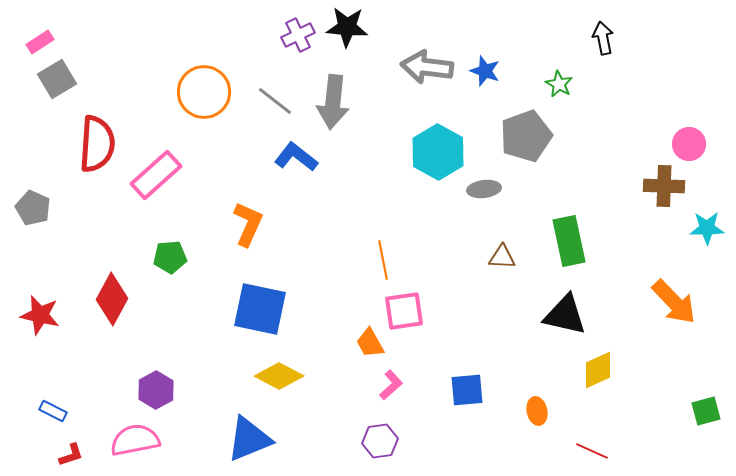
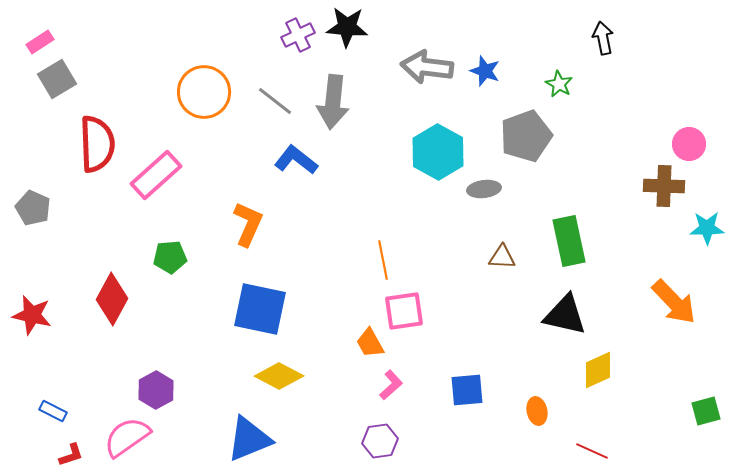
red semicircle at (97, 144): rotated 6 degrees counterclockwise
blue L-shape at (296, 157): moved 3 px down
red star at (40, 315): moved 8 px left
pink semicircle at (135, 440): moved 8 px left, 3 px up; rotated 24 degrees counterclockwise
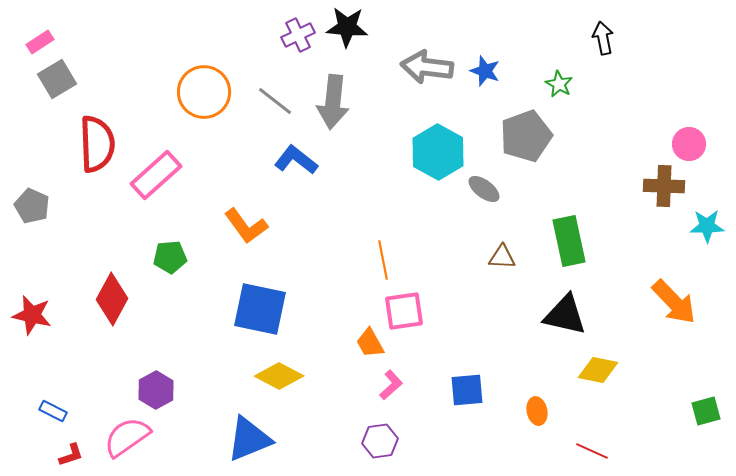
gray ellipse at (484, 189): rotated 44 degrees clockwise
gray pentagon at (33, 208): moved 1 px left, 2 px up
orange L-shape at (248, 224): moved 2 px left, 2 px down; rotated 120 degrees clockwise
cyan star at (707, 228): moved 2 px up
yellow diamond at (598, 370): rotated 36 degrees clockwise
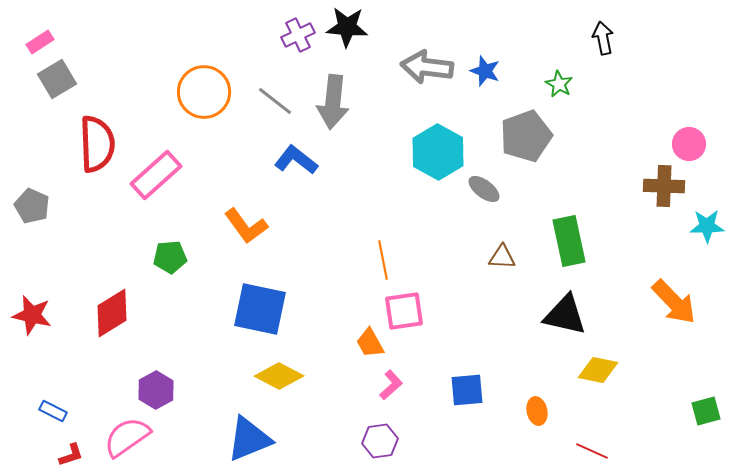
red diamond at (112, 299): moved 14 px down; rotated 30 degrees clockwise
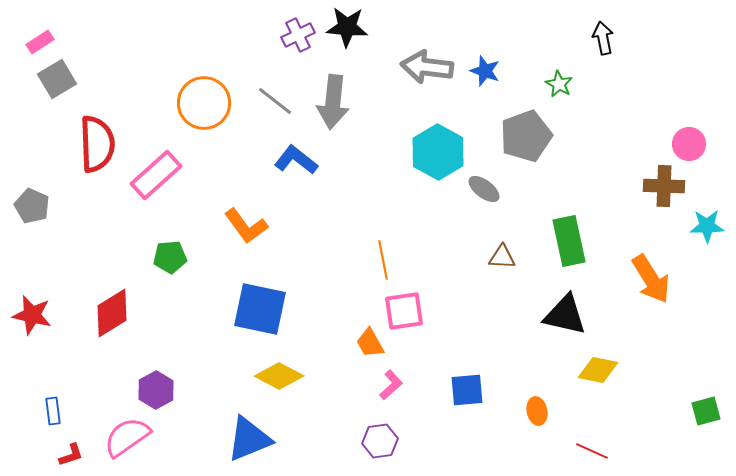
orange circle at (204, 92): moved 11 px down
orange arrow at (674, 302): moved 23 px left, 23 px up; rotated 12 degrees clockwise
blue rectangle at (53, 411): rotated 56 degrees clockwise
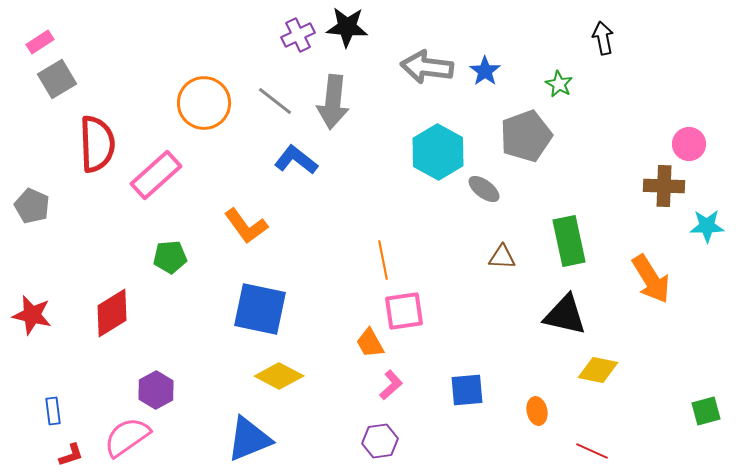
blue star at (485, 71): rotated 16 degrees clockwise
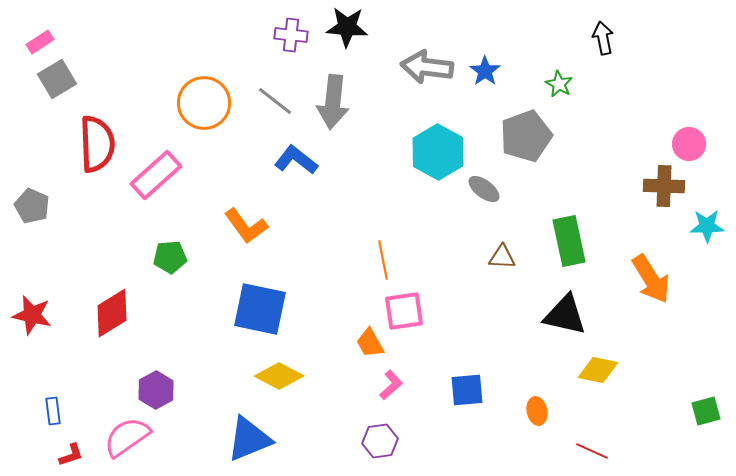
purple cross at (298, 35): moved 7 px left; rotated 32 degrees clockwise
